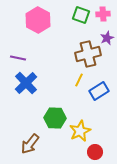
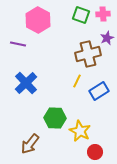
purple line: moved 14 px up
yellow line: moved 2 px left, 1 px down
yellow star: rotated 20 degrees counterclockwise
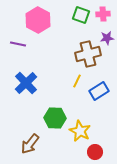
purple star: rotated 16 degrees clockwise
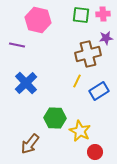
green square: rotated 12 degrees counterclockwise
pink hexagon: rotated 15 degrees counterclockwise
purple star: moved 1 px left
purple line: moved 1 px left, 1 px down
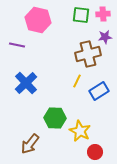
purple star: moved 1 px left, 1 px up
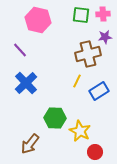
purple line: moved 3 px right, 5 px down; rotated 35 degrees clockwise
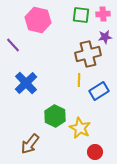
purple line: moved 7 px left, 5 px up
yellow line: moved 2 px right, 1 px up; rotated 24 degrees counterclockwise
green hexagon: moved 2 px up; rotated 25 degrees clockwise
yellow star: moved 3 px up
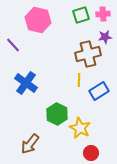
green square: rotated 24 degrees counterclockwise
blue cross: rotated 10 degrees counterclockwise
green hexagon: moved 2 px right, 2 px up
red circle: moved 4 px left, 1 px down
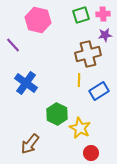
purple star: moved 2 px up
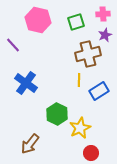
green square: moved 5 px left, 7 px down
purple star: rotated 16 degrees counterclockwise
yellow star: rotated 20 degrees clockwise
